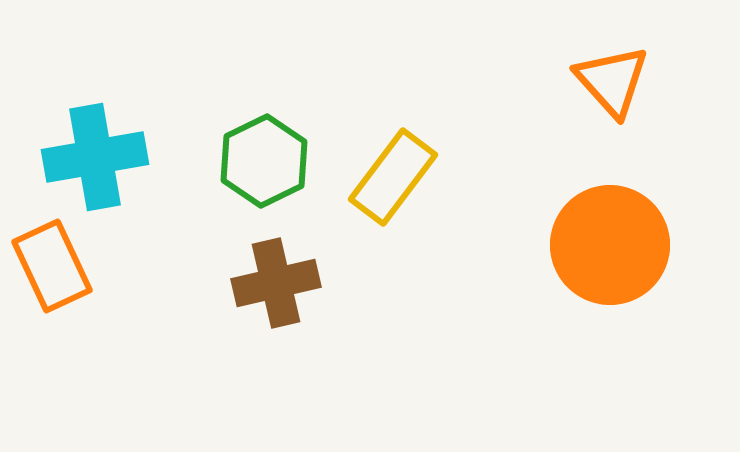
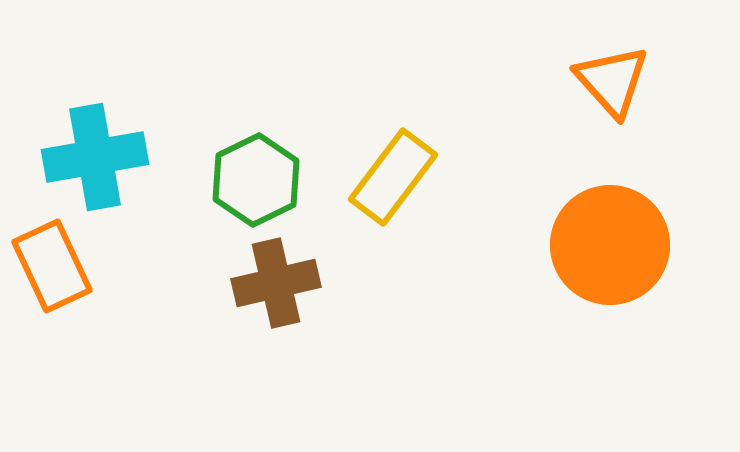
green hexagon: moved 8 px left, 19 px down
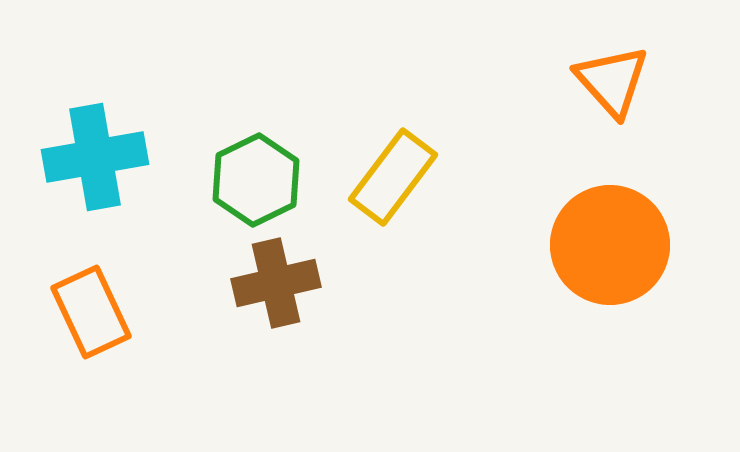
orange rectangle: moved 39 px right, 46 px down
